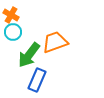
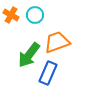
cyan circle: moved 22 px right, 17 px up
orange trapezoid: moved 2 px right
blue rectangle: moved 11 px right, 7 px up
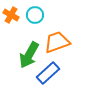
green arrow: rotated 8 degrees counterclockwise
blue rectangle: rotated 25 degrees clockwise
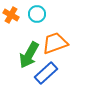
cyan circle: moved 2 px right, 1 px up
orange trapezoid: moved 2 px left, 1 px down
blue rectangle: moved 2 px left
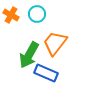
orange trapezoid: rotated 32 degrees counterclockwise
blue rectangle: rotated 65 degrees clockwise
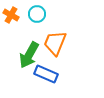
orange trapezoid: rotated 16 degrees counterclockwise
blue rectangle: moved 1 px down
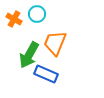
orange cross: moved 3 px right, 4 px down
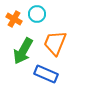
green arrow: moved 6 px left, 4 px up
